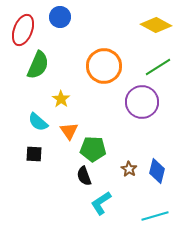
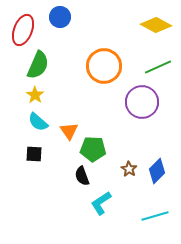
green line: rotated 8 degrees clockwise
yellow star: moved 26 px left, 4 px up
blue diamond: rotated 30 degrees clockwise
black semicircle: moved 2 px left
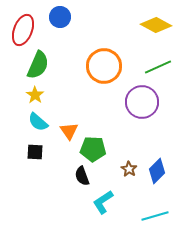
black square: moved 1 px right, 2 px up
cyan L-shape: moved 2 px right, 1 px up
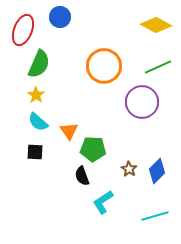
green semicircle: moved 1 px right, 1 px up
yellow star: moved 1 px right
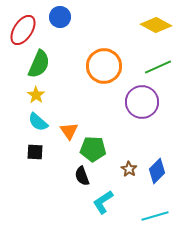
red ellipse: rotated 12 degrees clockwise
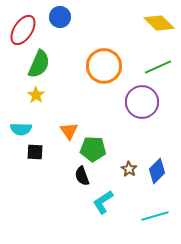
yellow diamond: moved 3 px right, 2 px up; rotated 16 degrees clockwise
cyan semicircle: moved 17 px left, 7 px down; rotated 40 degrees counterclockwise
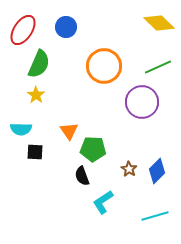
blue circle: moved 6 px right, 10 px down
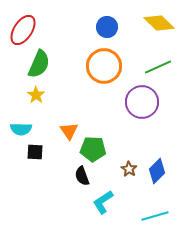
blue circle: moved 41 px right
